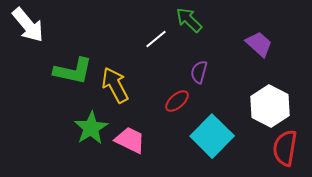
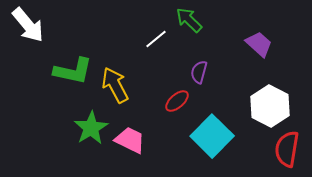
red semicircle: moved 2 px right, 1 px down
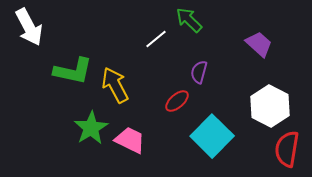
white arrow: moved 1 px right, 2 px down; rotated 12 degrees clockwise
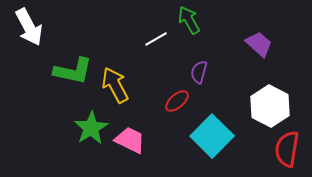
green arrow: rotated 16 degrees clockwise
white line: rotated 10 degrees clockwise
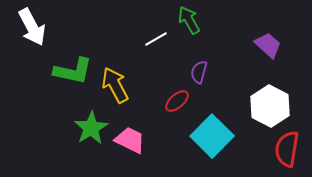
white arrow: moved 3 px right
purple trapezoid: moved 9 px right, 1 px down
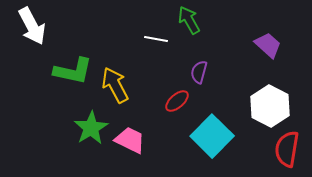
white arrow: moved 1 px up
white line: rotated 40 degrees clockwise
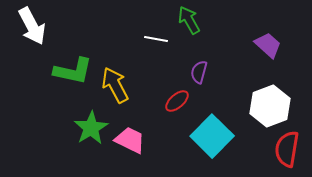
white hexagon: rotated 12 degrees clockwise
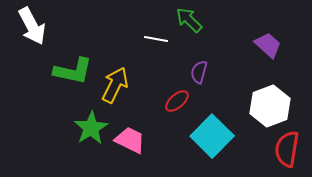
green arrow: rotated 16 degrees counterclockwise
yellow arrow: rotated 54 degrees clockwise
